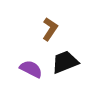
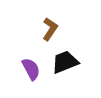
purple semicircle: rotated 35 degrees clockwise
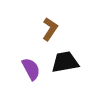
black trapezoid: rotated 12 degrees clockwise
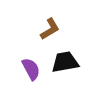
brown L-shape: rotated 25 degrees clockwise
